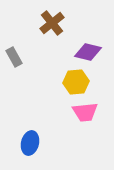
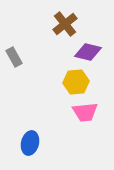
brown cross: moved 13 px right, 1 px down
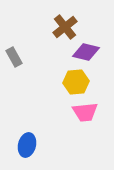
brown cross: moved 3 px down
purple diamond: moved 2 px left
blue ellipse: moved 3 px left, 2 px down
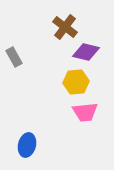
brown cross: rotated 15 degrees counterclockwise
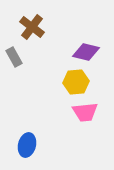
brown cross: moved 33 px left
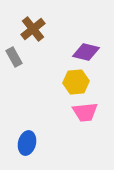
brown cross: moved 1 px right, 2 px down; rotated 15 degrees clockwise
blue ellipse: moved 2 px up
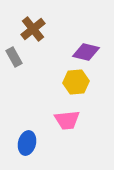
pink trapezoid: moved 18 px left, 8 px down
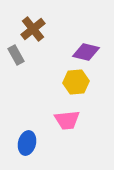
gray rectangle: moved 2 px right, 2 px up
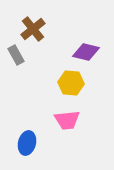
yellow hexagon: moved 5 px left, 1 px down; rotated 10 degrees clockwise
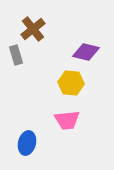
gray rectangle: rotated 12 degrees clockwise
